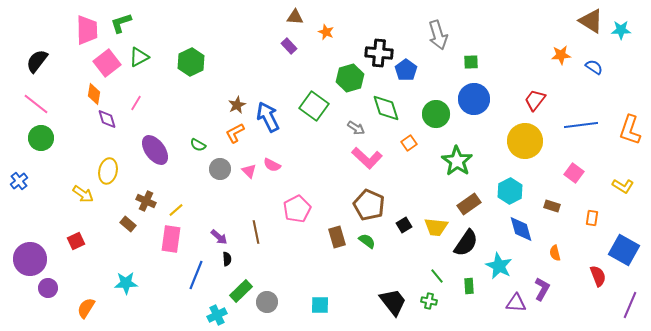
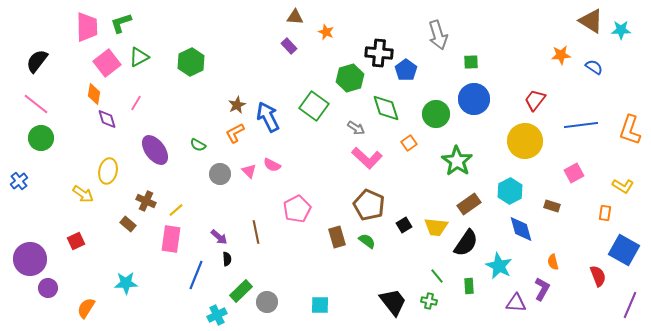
pink trapezoid at (87, 30): moved 3 px up
gray circle at (220, 169): moved 5 px down
pink square at (574, 173): rotated 24 degrees clockwise
orange rectangle at (592, 218): moved 13 px right, 5 px up
orange semicircle at (555, 253): moved 2 px left, 9 px down
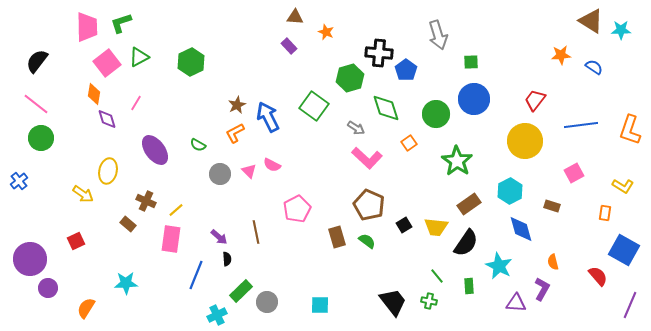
red semicircle at (598, 276): rotated 20 degrees counterclockwise
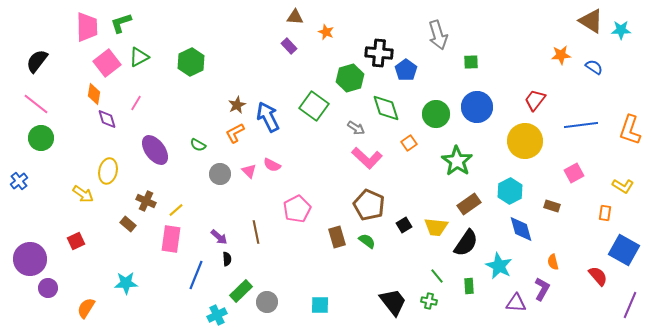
blue circle at (474, 99): moved 3 px right, 8 px down
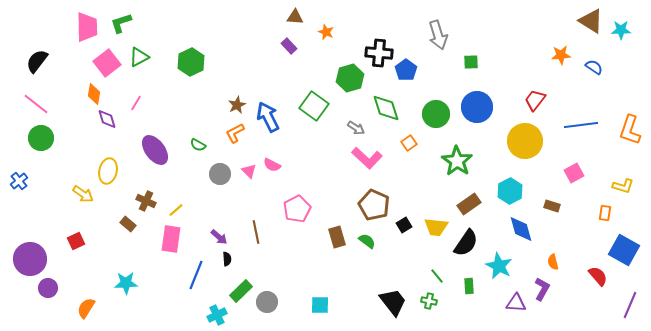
yellow L-shape at (623, 186): rotated 15 degrees counterclockwise
brown pentagon at (369, 205): moved 5 px right
